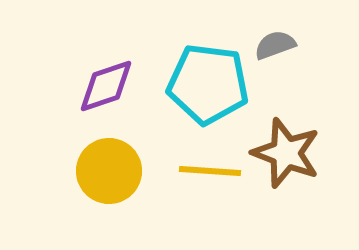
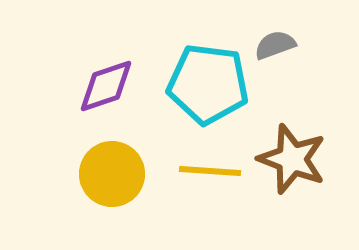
brown star: moved 6 px right, 6 px down
yellow circle: moved 3 px right, 3 px down
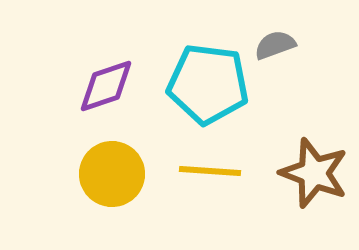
brown star: moved 22 px right, 14 px down
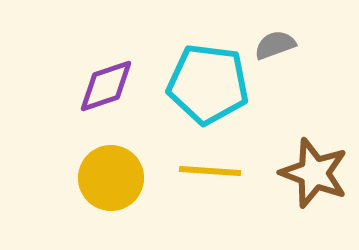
yellow circle: moved 1 px left, 4 px down
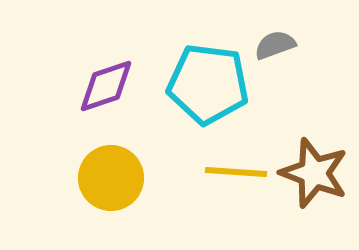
yellow line: moved 26 px right, 1 px down
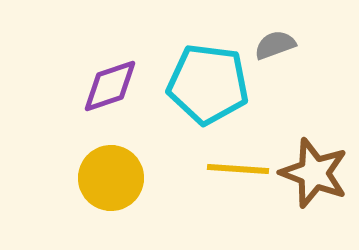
purple diamond: moved 4 px right
yellow line: moved 2 px right, 3 px up
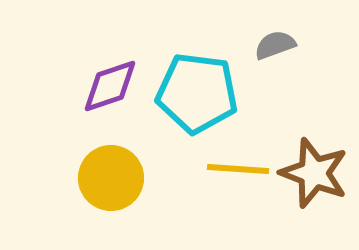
cyan pentagon: moved 11 px left, 9 px down
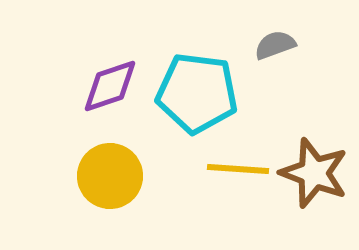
yellow circle: moved 1 px left, 2 px up
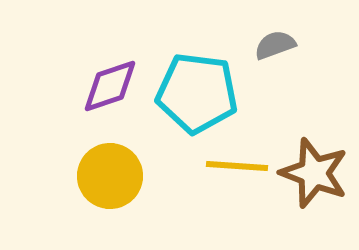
yellow line: moved 1 px left, 3 px up
